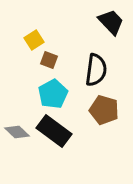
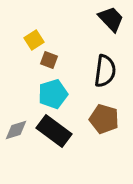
black trapezoid: moved 3 px up
black semicircle: moved 9 px right, 1 px down
cyan pentagon: rotated 12 degrees clockwise
brown pentagon: moved 9 px down
gray diamond: moved 1 px left, 2 px up; rotated 60 degrees counterclockwise
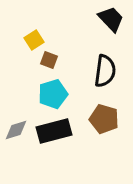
black rectangle: rotated 52 degrees counterclockwise
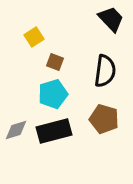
yellow square: moved 3 px up
brown square: moved 6 px right, 2 px down
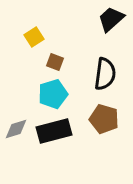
black trapezoid: rotated 88 degrees counterclockwise
black semicircle: moved 3 px down
gray diamond: moved 1 px up
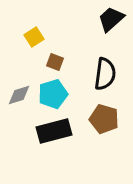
gray diamond: moved 3 px right, 34 px up
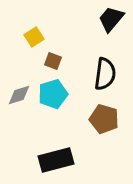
black trapezoid: rotated 8 degrees counterclockwise
brown square: moved 2 px left, 1 px up
black rectangle: moved 2 px right, 29 px down
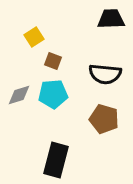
black trapezoid: rotated 48 degrees clockwise
black semicircle: rotated 88 degrees clockwise
cyan pentagon: rotated 12 degrees clockwise
black rectangle: rotated 60 degrees counterclockwise
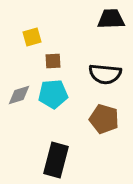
yellow square: moved 2 px left; rotated 18 degrees clockwise
brown square: rotated 24 degrees counterclockwise
